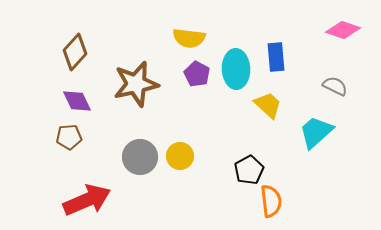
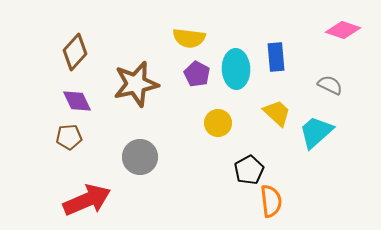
gray semicircle: moved 5 px left, 1 px up
yellow trapezoid: moved 9 px right, 8 px down
yellow circle: moved 38 px right, 33 px up
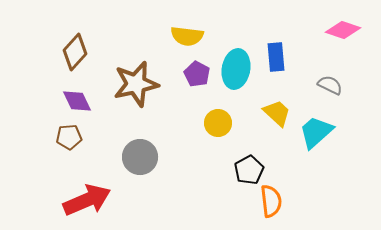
yellow semicircle: moved 2 px left, 2 px up
cyan ellipse: rotated 12 degrees clockwise
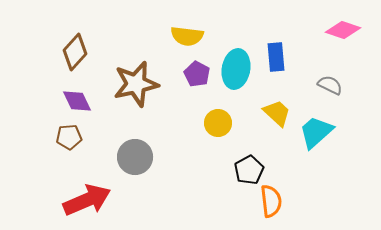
gray circle: moved 5 px left
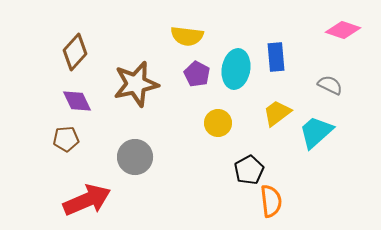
yellow trapezoid: rotated 80 degrees counterclockwise
brown pentagon: moved 3 px left, 2 px down
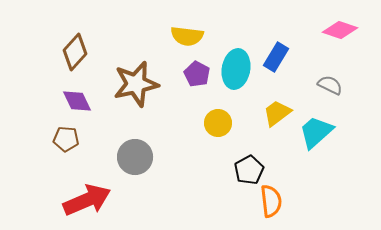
pink diamond: moved 3 px left
blue rectangle: rotated 36 degrees clockwise
brown pentagon: rotated 10 degrees clockwise
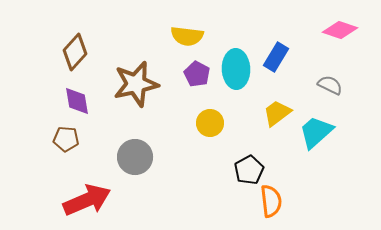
cyan ellipse: rotated 12 degrees counterclockwise
purple diamond: rotated 16 degrees clockwise
yellow circle: moved 8 px left
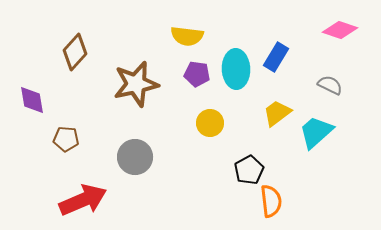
purple pentagon: rotated 20 degrees counterclockwise
purple diamond: moved 45 px left, 1 px up
red arrow: moved 4 px left
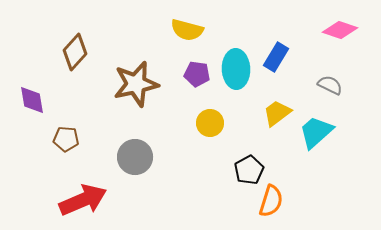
yellow semicircle: moved 6 px up; rotated 8 degrees clockwise
orange semicircle: rotated 24 degrees clockwise
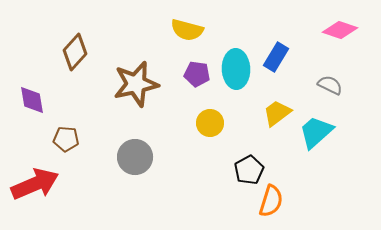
red arrow: moved 48 px left, 16 px up
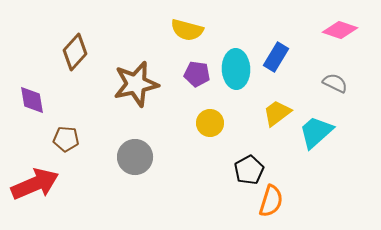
gray semicircle: moved 5 px right, 2 px up
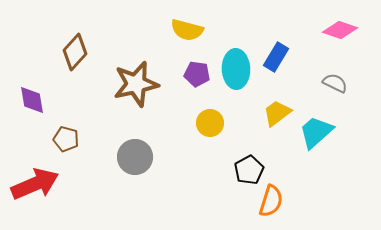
brown pentagon: rotated 10 degrees clockwise
